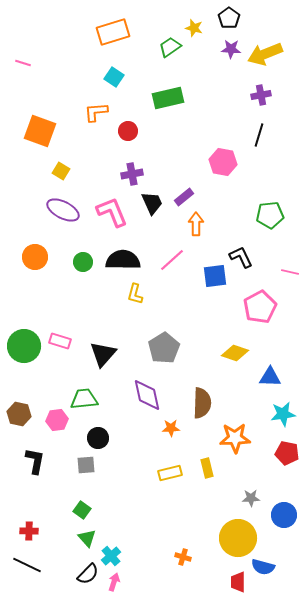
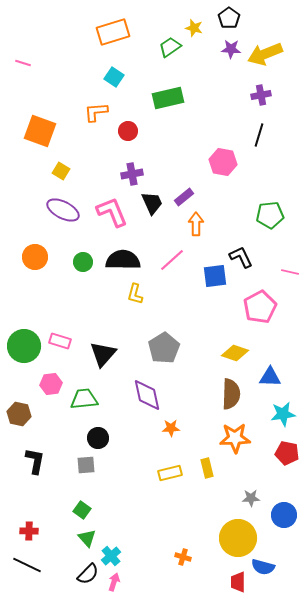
brown semicircle at (202, 403): moved 29 px right, 9 px up
pink hexagon at (57, 420): moved 6 px left, 36 px up
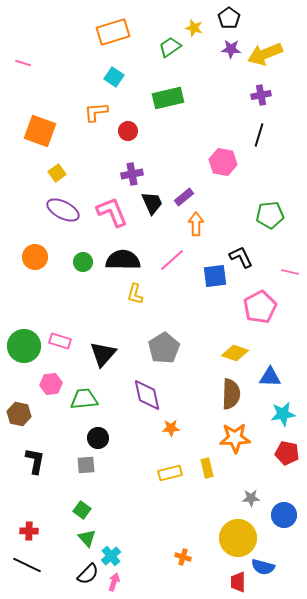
yellow square at (61, 171): moved 4 px left, 2 px down; rotated 24 degrees clockwise
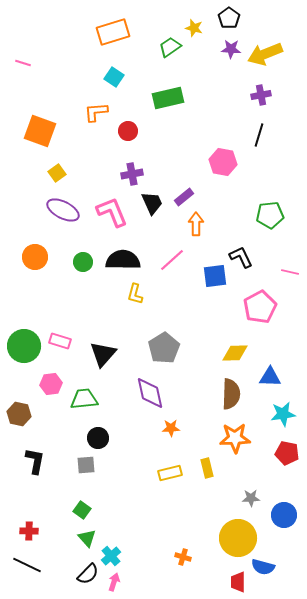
yellow diamond at (235, 353): rotated 20 degrees counterclockwise
purple diamond at (147, 395): moved 3 px right, 2 px up
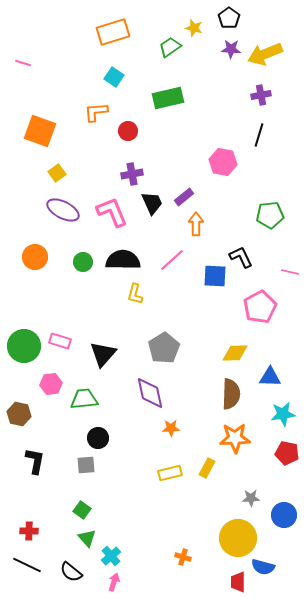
blue square at (215, 276): rotated 10 degrees clockwise
yellow rectangle at (207, 468): rotated 42 degrees clockwise
black semicircle at (88, 574): moved 17 px left, 2 px up; rotated 85 degrees clockwise
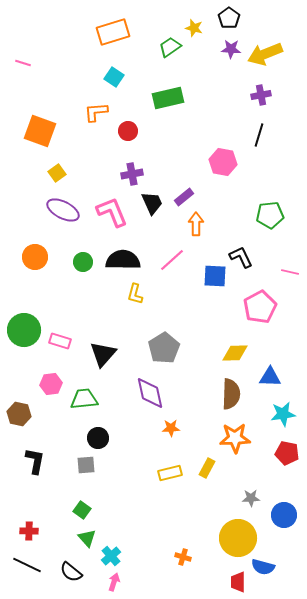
green circle at (24, 346): moved 16 px up
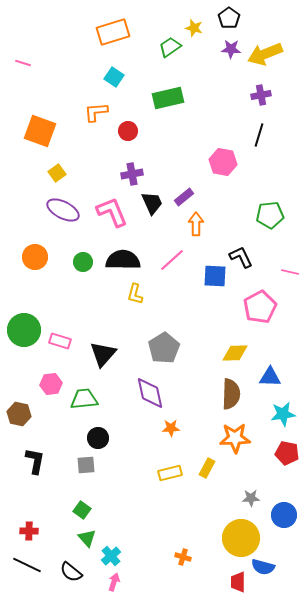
yellow circle at (238, 538): moved 3 px right
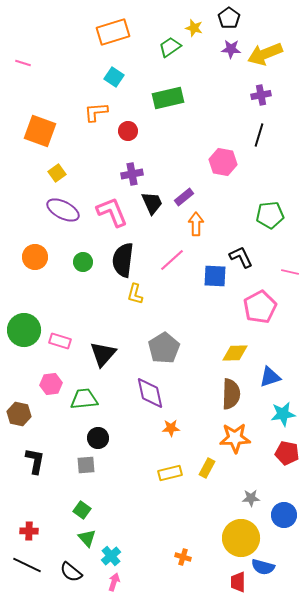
black semicircle at (123, 260): rotated 84 degrees counterclockwise
blue triangle at (270, 377): rotated 20 degrees counterclockwise
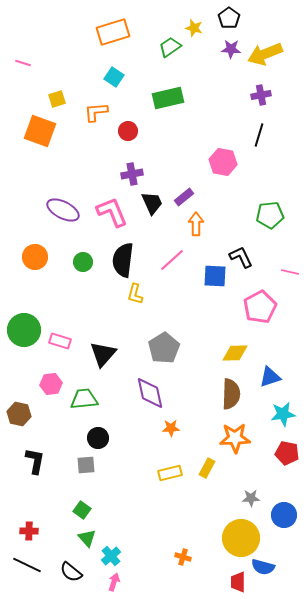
yellow square at (57, 173): moved 74 px up; rotated 18 degrees clockwise
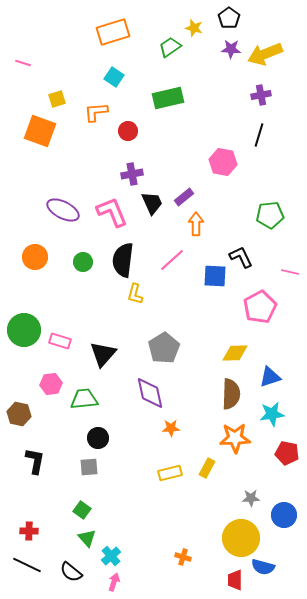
cyan star at (283, 414): moved 11 px left
gray square at (86, 465): moved 3 px right, 2 px down
red trapezoid at (238, 582): moved 3 px left, 2 px up
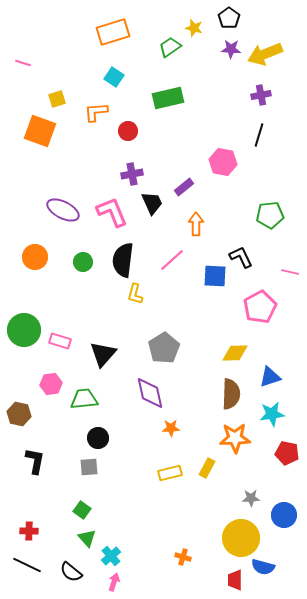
purple rectangle at (184, 197): moved 10 px up
